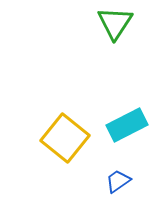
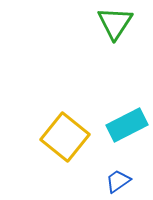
yellow square: moved 1 px up
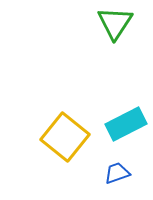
cyan rectangle: moved 1 px left, 1 px up
blue trapezoid: moved 1 px left, 8 px up; rotated 16 degrees clockwise
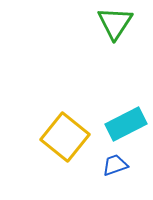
blue trapezoid: moved 2 px left, 8 px up
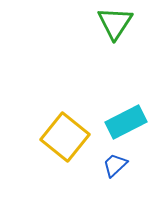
cyan rectangle: moved 2 px up
blue trapezoid: rotated 24 degrees counterclockwise
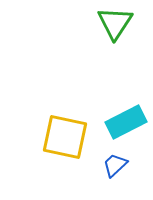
yellow square: rotated 27 degrees counterclockwise
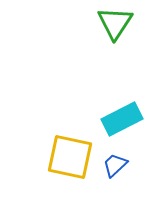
cyan rectangle: moved 4 px left, 3 px up
yellow square: moved 5 px right, 20 px down
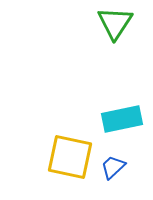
cyan rectangle: rotated 15 degrees clockwise
blue trapezoid: moved 2 px left, 2 px down
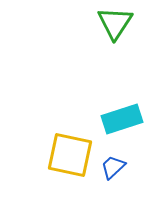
cyan rectangle: rotated 6 degrees counterclockwise
yellow square: moved 2 px up
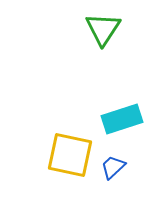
green triangle: moved 12 px left, 6 px down
